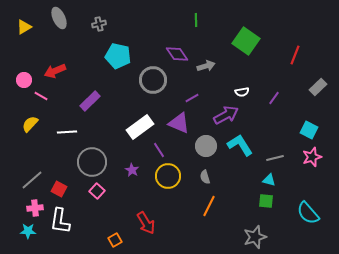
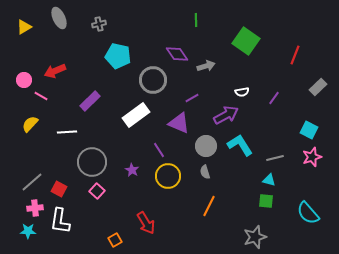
white rectangle at (140, 127): moved 4 px left, 12 px up
gray semicircle at (205, 177): moved 5 px up
gray line at (32, 180): moved 2 px down
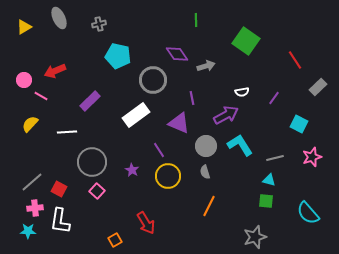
red line at (295, 55): moved 5 px down; rotated 54 degrees counterclockwise
purple line at (192, 98): rotated 72 degrees counterclockwise
cyan square at (309, 130): moved 10 px left, 6 px up
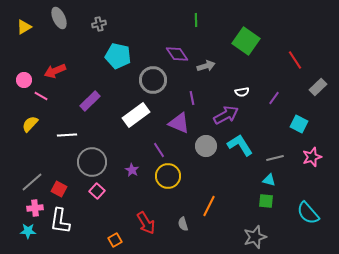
white line at (67, 132): moved 3 px down
gray semicircle at (205, 172): moved 22 px left, 52 px down
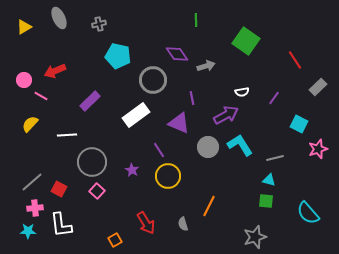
gray circle at (206, 146): moved 2 px right, 1 px down
pink star at (312, 157): moved 6 px right, 8 px up
white L-shape at (60, 221): moved 1 px right, 4 px down; rotated 16 degrees counterclockwise
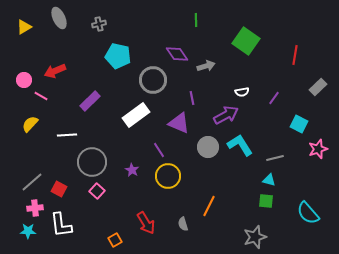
red line at (295, 60): moved 5 px up; rotated 42 degrees clockwise
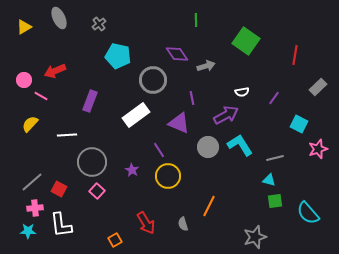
gray cross at (99, 24): rotated 24 degrees counterclockwise
purple rectangle at (90, 101): rotated 25 degrees counterclockwise
green square at (266, 201): moved 9 px right; rotated 14 degrees counterclockwise
